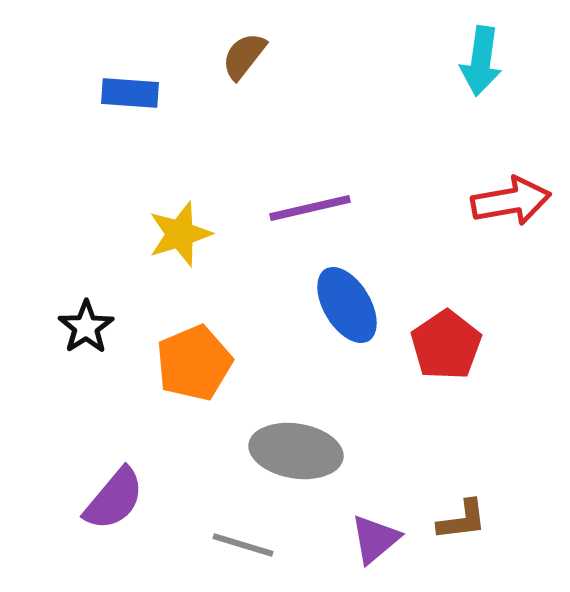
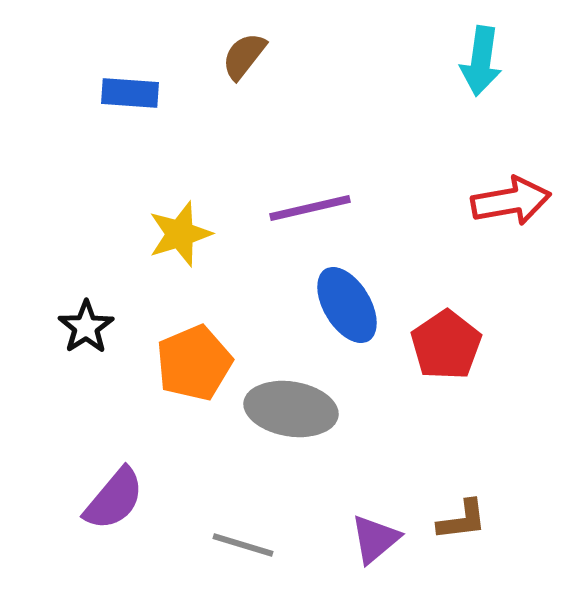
gray ellipse: moved 5 px left, 42 px up
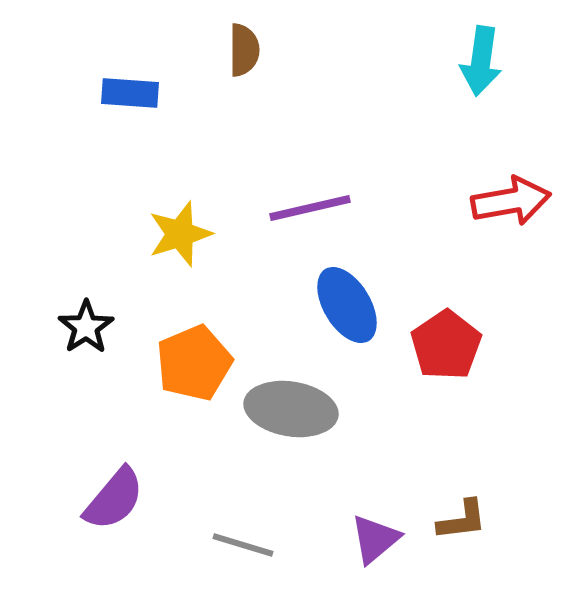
brown semicircle: moved 6 px up; rotated 142 degrees clockwise
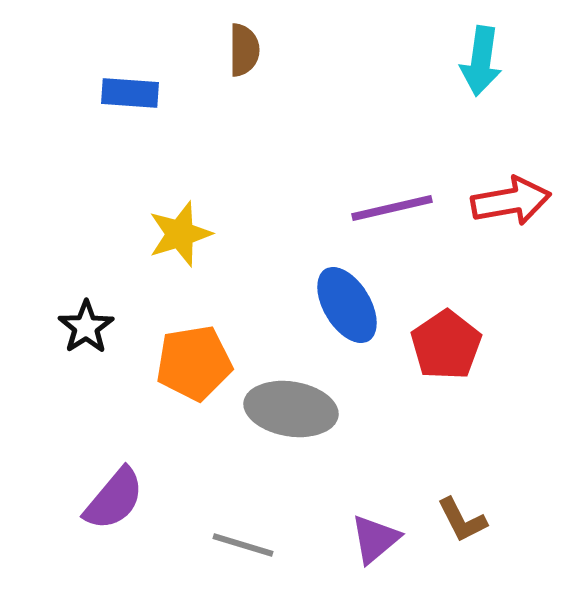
purple line: moved 82 px right
orange pentagon: rotated 14 degrees clockwise
brown L-shape: rotated 70 degrees clockwise
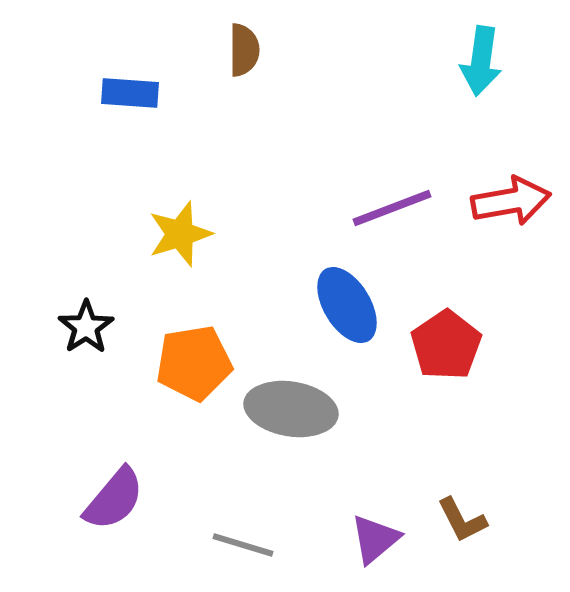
purple line: rotated 8 degrees counterclockwise
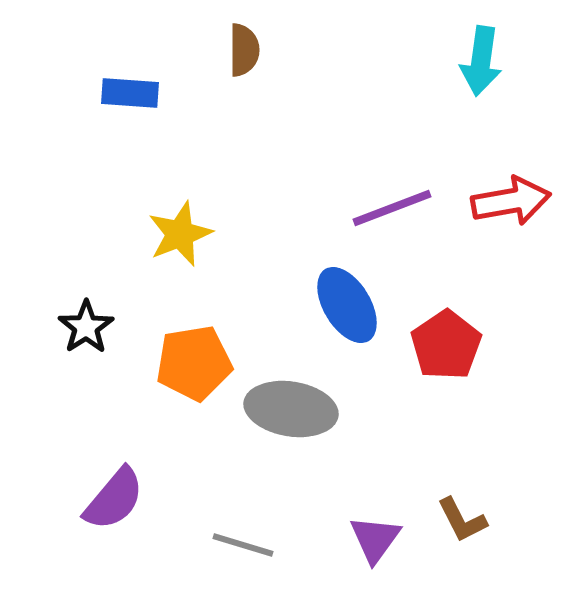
yellow star: rotated 4 degrees counterclockwise
purple triangle: rotated 14 degrees counterclockwise
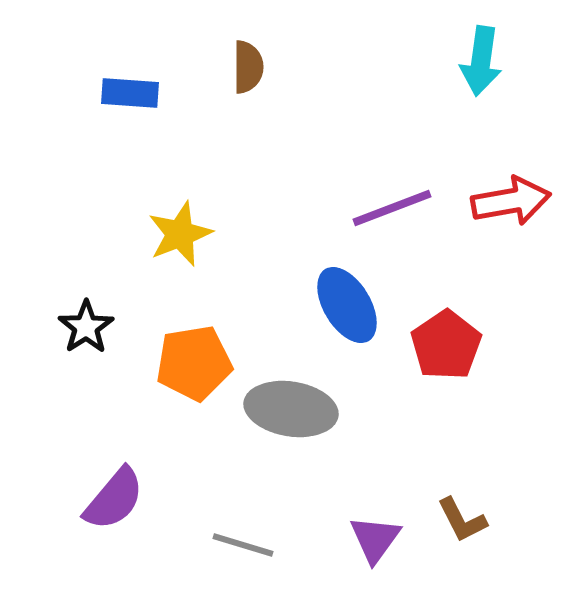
brown semicircle: moved 4 px right, 17 px down
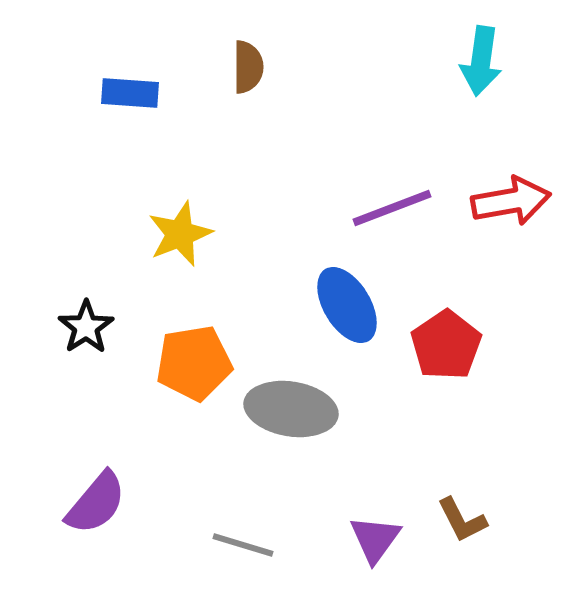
purple semicircle: moved 18 px left, 4 px down
